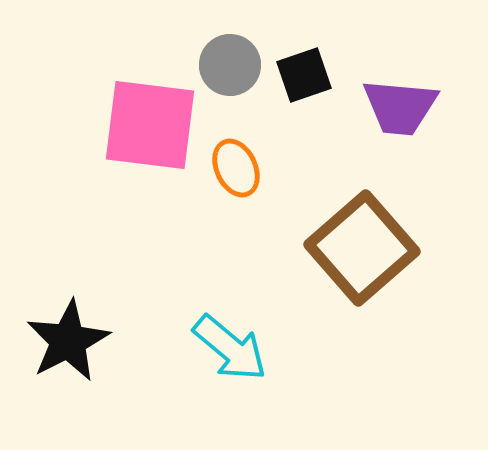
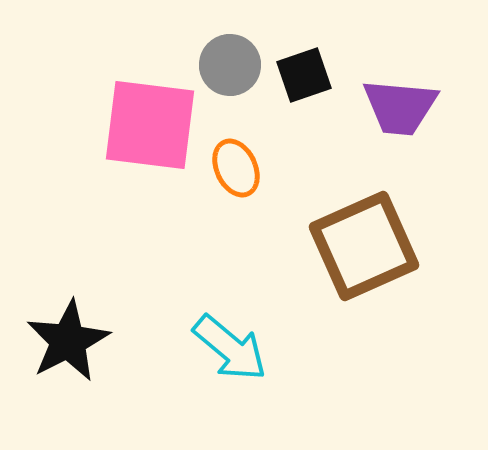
brown square: moved 2 px right, 2 px up; rotated 17 degrees clockwise
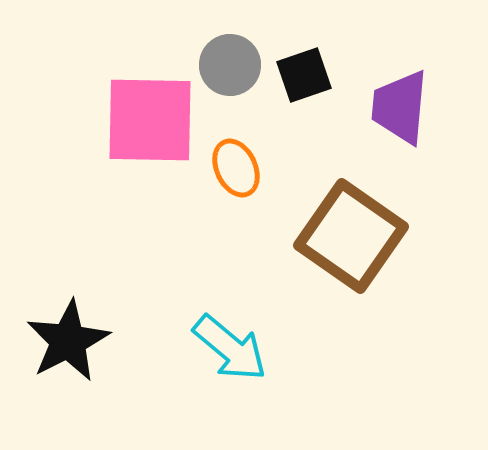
purple trapezoid: rotated 90 degrees clockwise
pink square: moved 5 px up; rotated 6 degrees counterclockwise
brown square: moved 13 px left, 10 px up; rotated 31 degrees counterclockwise
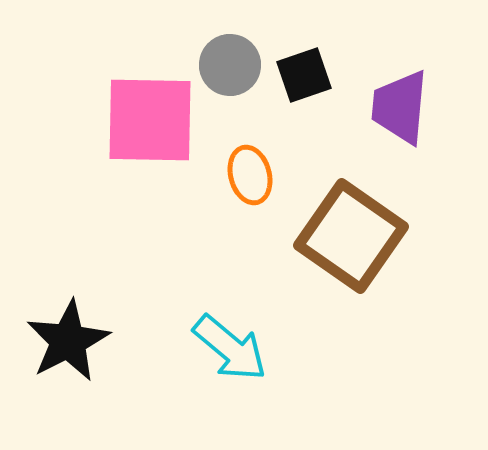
orange ellipse: moved 14 px right, 7 px down; rotated 10 degrees clockwise
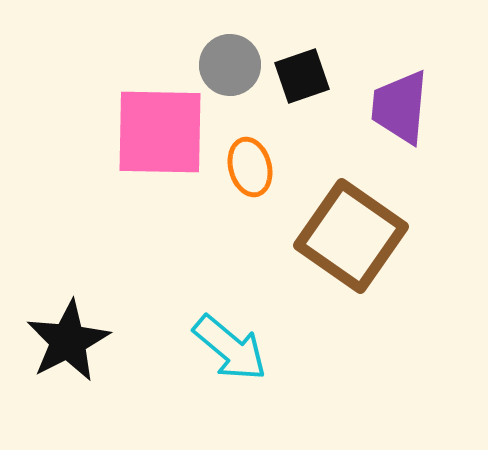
black square: moved 2 px left, 1 px down
pink square: moved 10 px right, 12 px down
orange ellipse: moved 8 px up
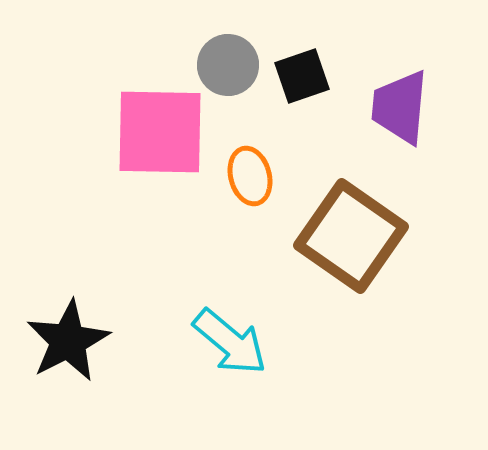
gray circle: moved 2 px left
orange ellipse: moved 9 px down
cyan arrow: moved 6 px up
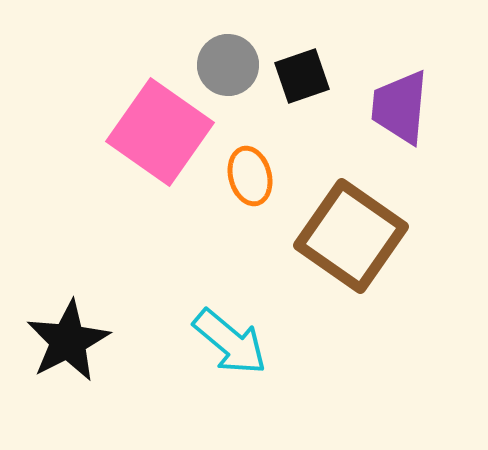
pink square: rotated 34 degrees clockwise
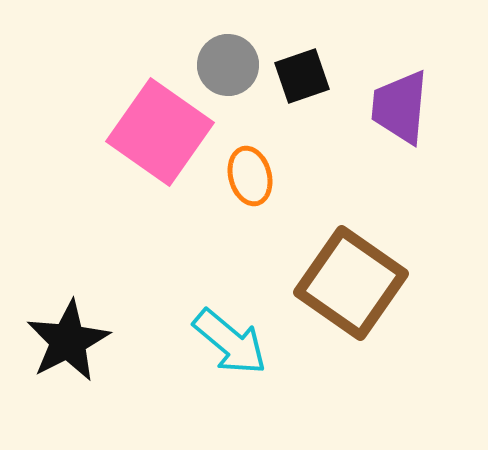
brown square: moved 47 px down
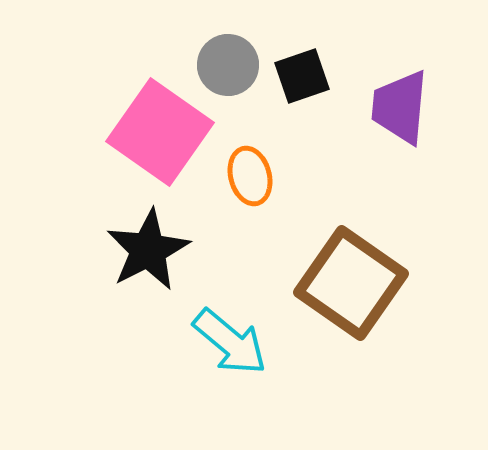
black star: moved 80 px right, 91 px up
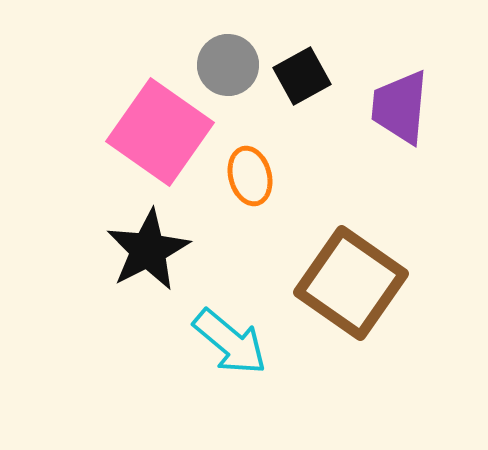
black square: rotated 10 degrees counterclockwise
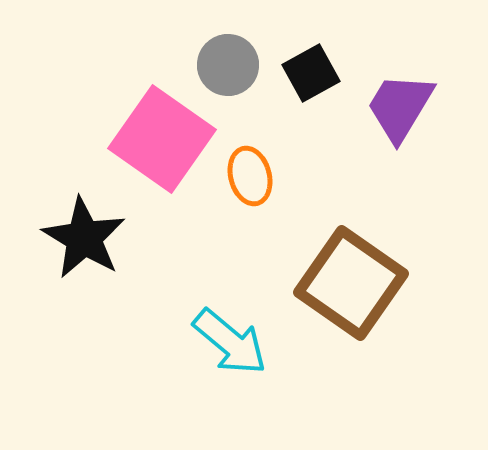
black square: moved 9 px right, 3 px up
purple trapezoid: rotated 26 degrees clockwise
pink square: moved 2 px right, 7 px down
black star: moved 64 px left, 12 px up; rotated 14 degrees counterclockwise
